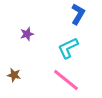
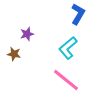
cyan L-shape: rotated 15 degrees counterclockwise
brown star: moved 21 px up
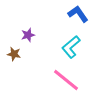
blue L-shape: rotated 65 degrees counterclockwise
purple star: moved 1 px right, 1 px down
cyan L-shape: moved 3 px right, 1 px up
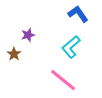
brown star: rotated 24 degrees clockwise
pink line: moved 3 px left
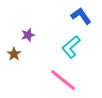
blue L-shape: moved 3 px right, 2 px down
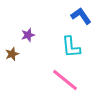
cyan L-shape: rotated 55 degrees counterclockwise
brown star: moved 2 px left; rotated 16 degrees clockwise
pink line: moved 2 px right
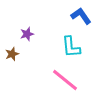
purple star: moved 1 px left, 1 px up
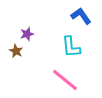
brown star: moved 4 px right, 3 px up; rotated 24 degrees counterclockwise
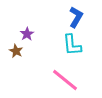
blue L-shape: moved 5 px left, 1 px down; rotated 65 degrees clockwise
purple star: rotated 16 degrees counterclockwise
cyan L-shape: moved 1 px right, 2 px up
